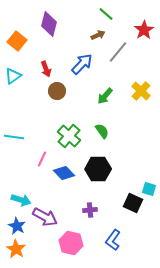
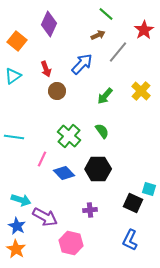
purple diamond: rotated 10 degrees clockwise
blue L-shape: moved 17 px right; rotated 10 degrees counterclockwise
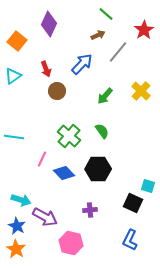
cyan square: moved 1 px left, 3 px up
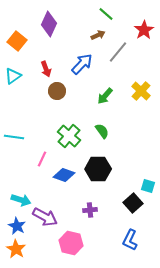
blue diamond: moved 2 px down; rotated 25 degrees counterclockwise
black square: rotated 24 degrees clockwise
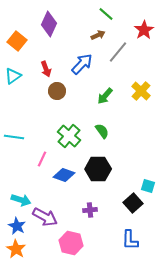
blue L-shape: rotated 25 degrees counterclockwise
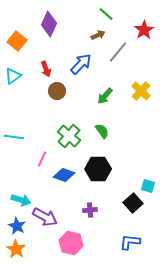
blue arrow: moved 1 px left
blue L-shape: moved 2 px down; rotated 95 degrees clockwise
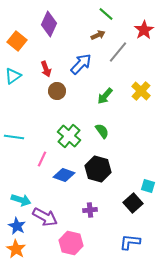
black hexagon: rotated 15 degrees clockwise
